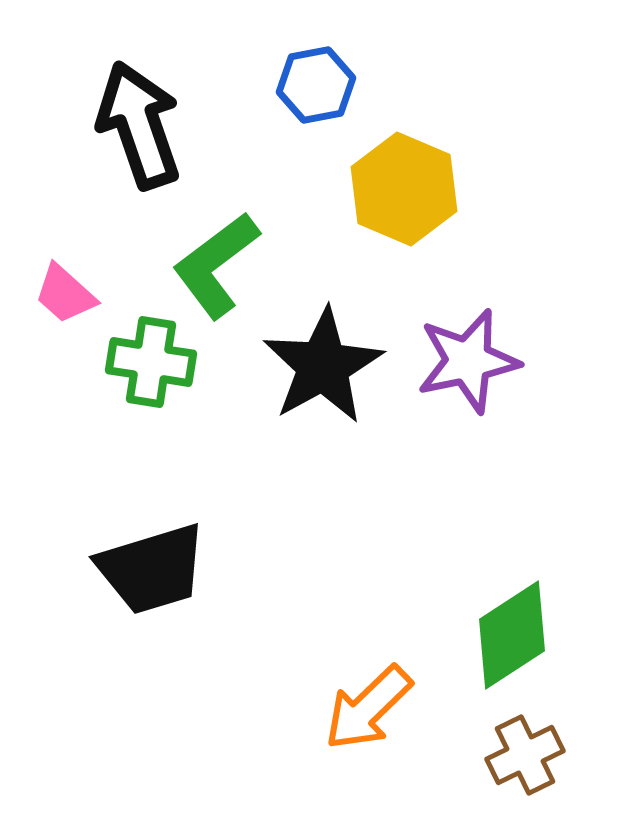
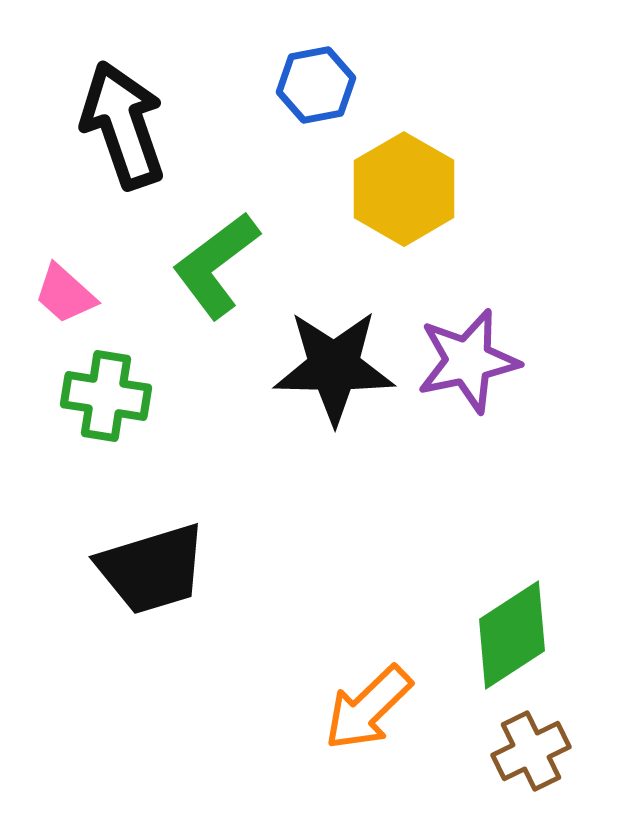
black arrow: moved 16 px left
yellow hexagon: rotated 7 degrees clockwise
green cross: moved 45 px left, 34 px down
black star: moved 11 px right, 1 px down; rotated 30 degrees clockwise
brown cross: moved 6 px right, 4 px up
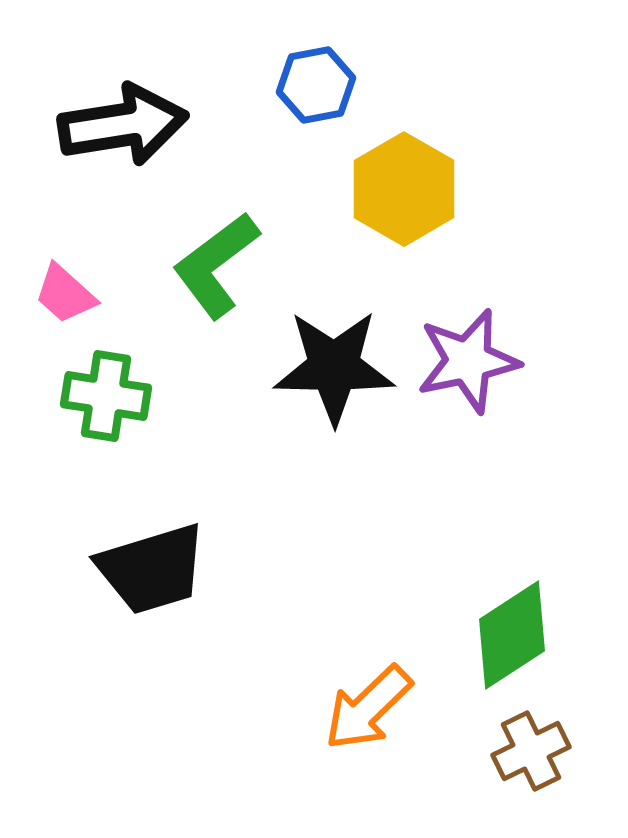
black arrow: rotated 100 degrees clockwise
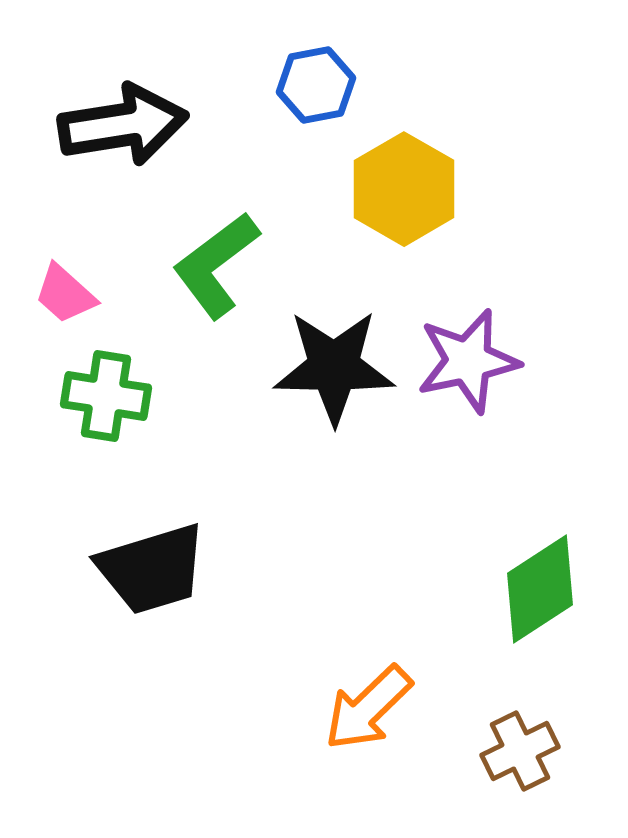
green diamond: moved 28 px right, 46 px up
brown cross: moved 11 px left
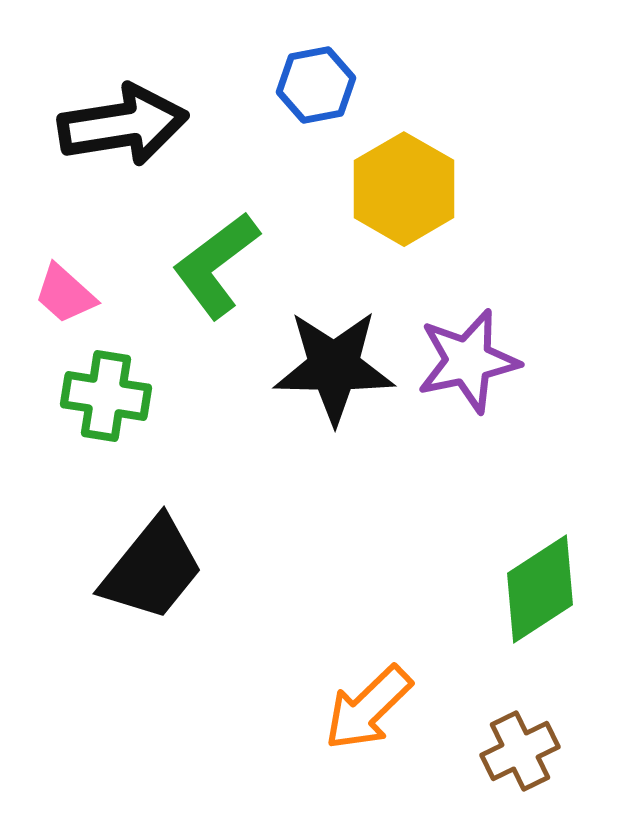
black trapezoid: rotated 34 degrees counterclockwise
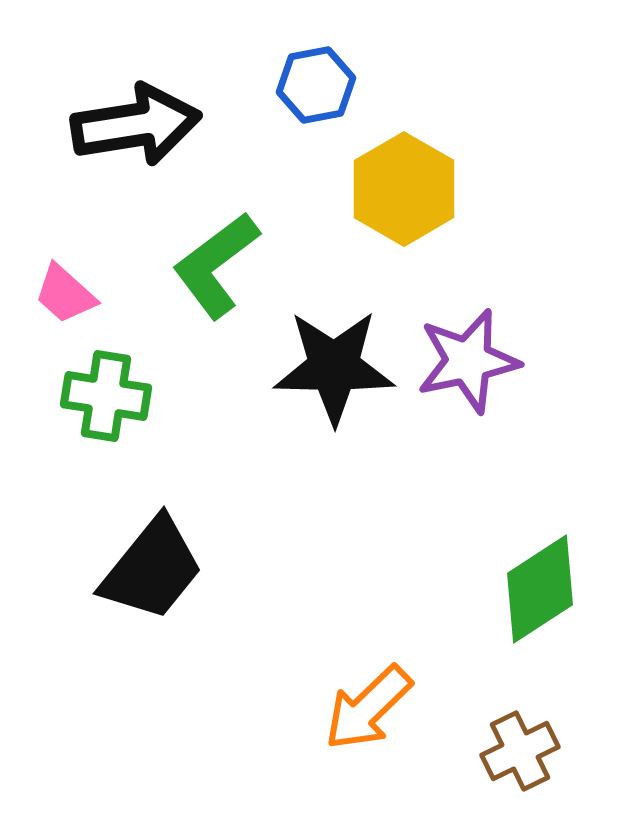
black arrow: moved 13 px right
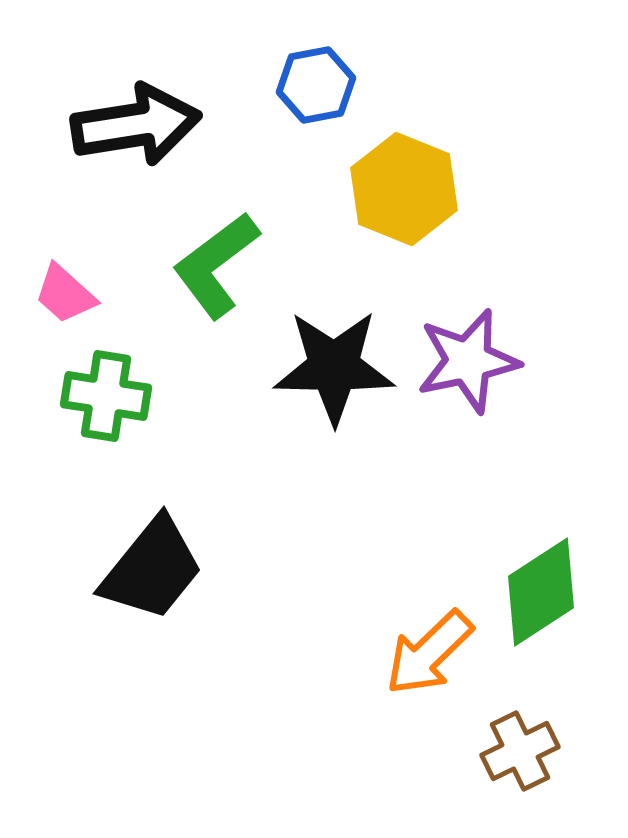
yellow hexagon: rotated 8 degrees counterclockwise
green diamond: moved 1 px right, 3 px down
orange arrow: moved 61 px right, 55 px up
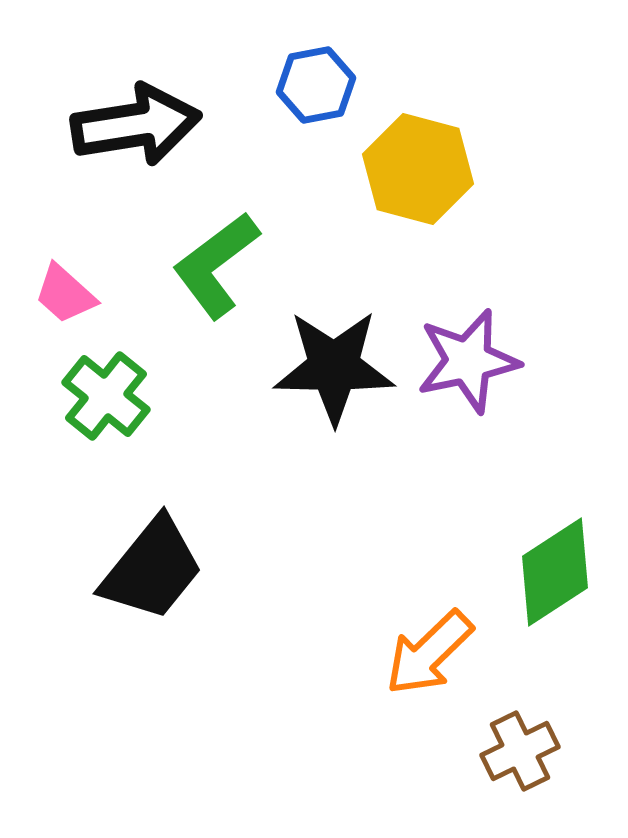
yellow hexagon: moved 14 px right, 20 px up; rotated 7 degrees counterclockwise
green cross: rotated 30 degrees clockwise
green diamond: moved 14 px right, 20 px up
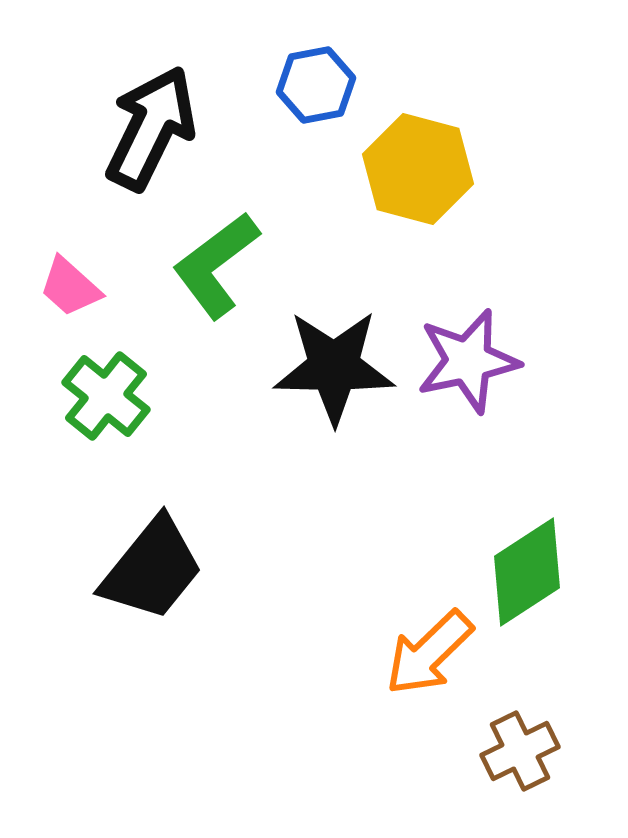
black arrow: moved 15 px right, 3 px down; rotated 55 degrees counterclockwise
pink trapezoid: moved 5 px right, 7 px up
green diamond: moved 28 px left
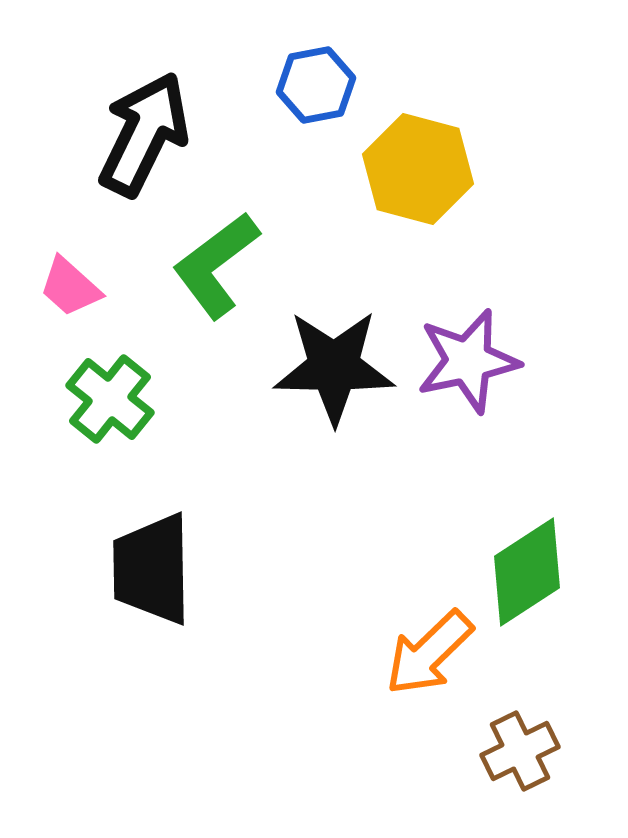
black arrow: moved 7 px left, 6 px down
green cross: moved 4 px right, 3 px down
black trapezoid: rotated 140 degrees clockwise
